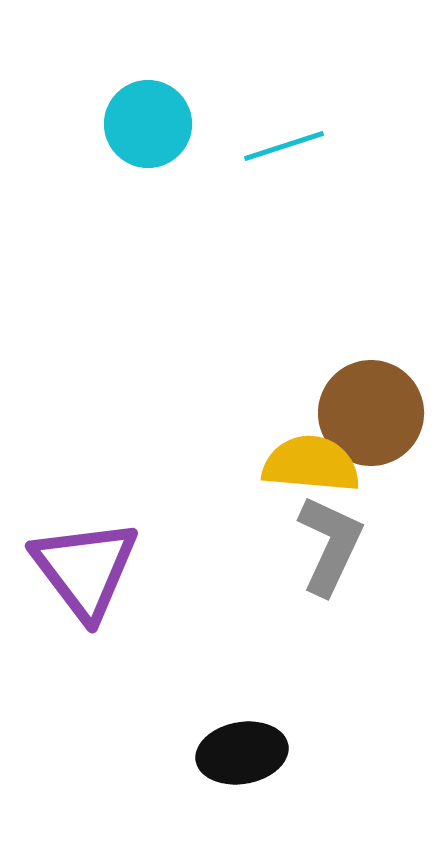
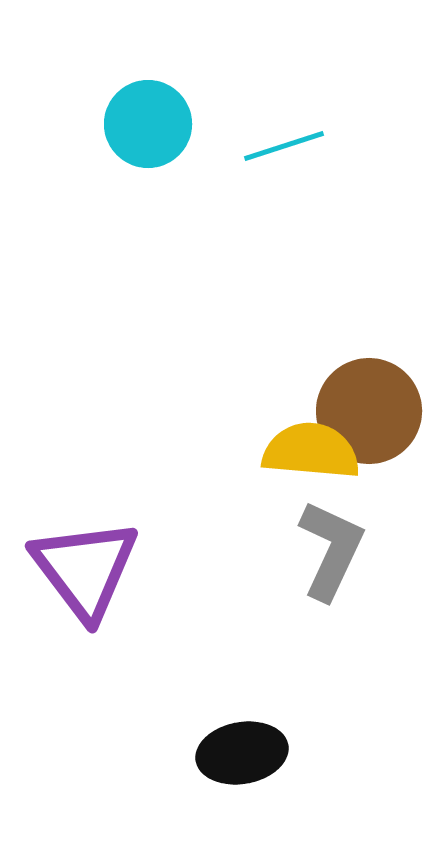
brown circle: moved 2 px left, 2 px up
yellow semicircle: moved 13 px up
gray L-shape: moved 1 px right, 5 px down
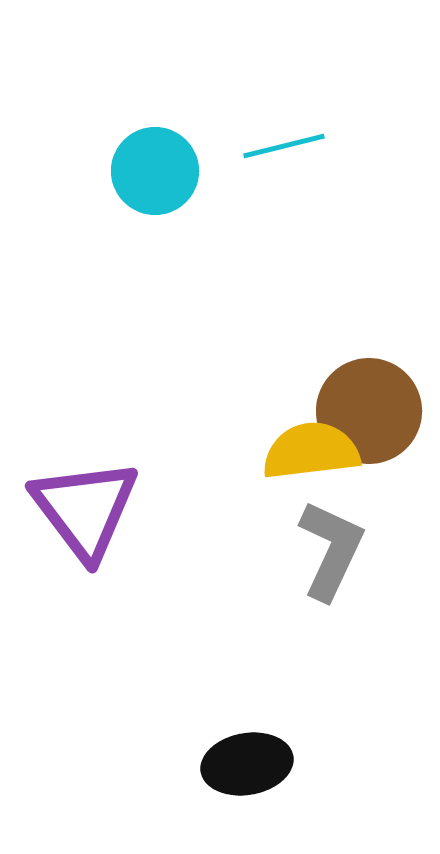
cyan circle: moved 7 px right, 47 px down
cyan line: rotated 4 degrees clockwise
yellow semicircle: rotated 12 degrees counterclockwise
purple triangle: moved 60 px up
black ellipse: moved 5 px right, 11 px down
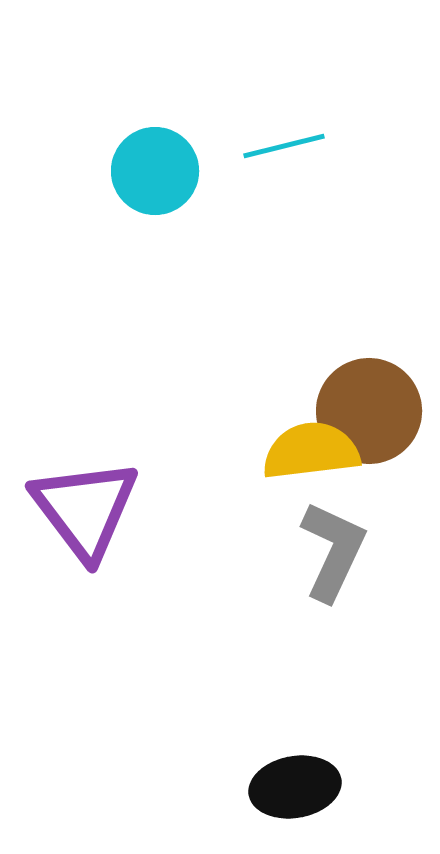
gray L-shape: moved 2 px right, 1 px down
black ellipse: moved 48 px right, 23 px down
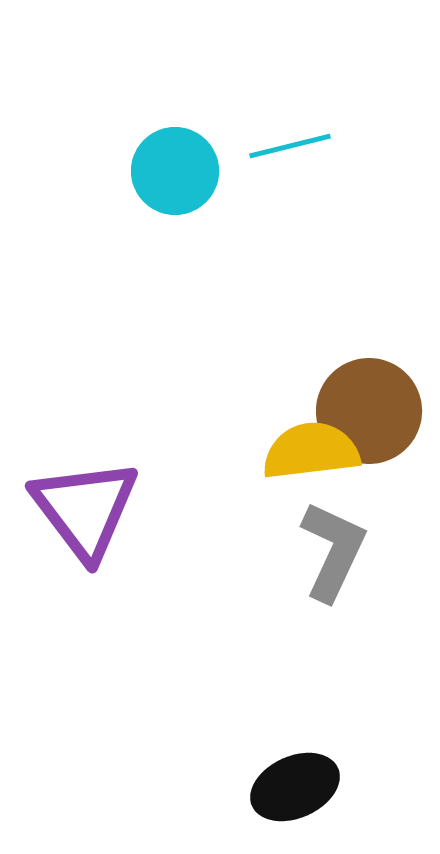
cyan line: moved 6 px right
cyan circle: moved 20 px right
black ellipse: rotated 14 degrees counterclockwise
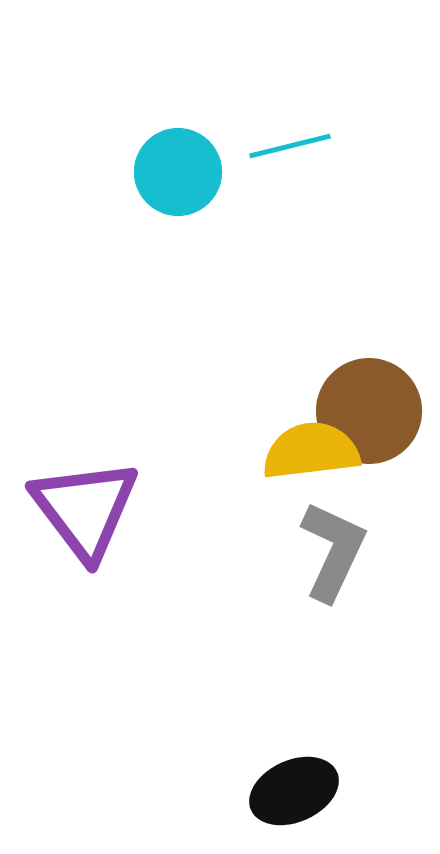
cyan circle: moved 3 px right, 1 px down
black ellipse: moved 1 px left, 4 px down
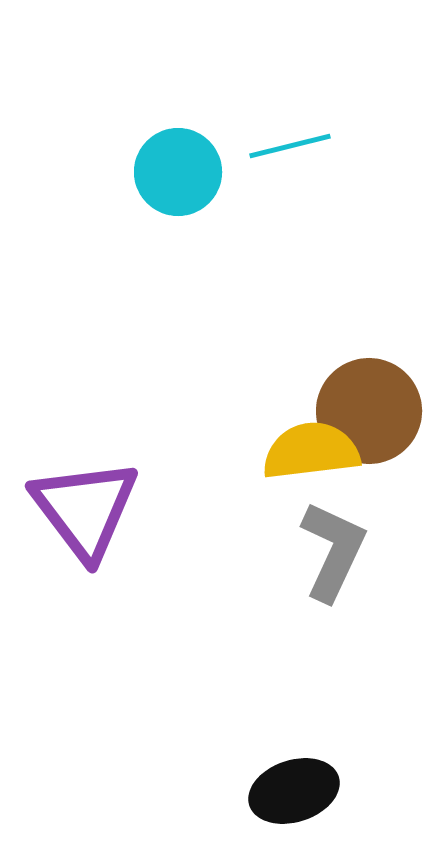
black ellipse: rotated 6 degrees clockwise
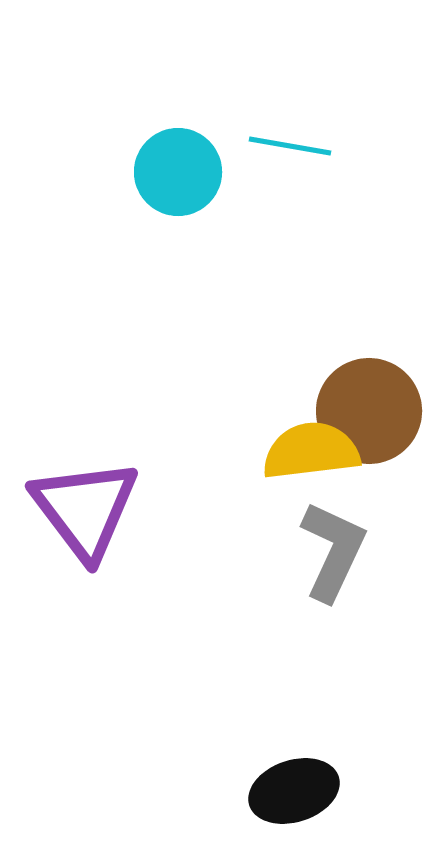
cyan line: rotated 24 degrees clockwise
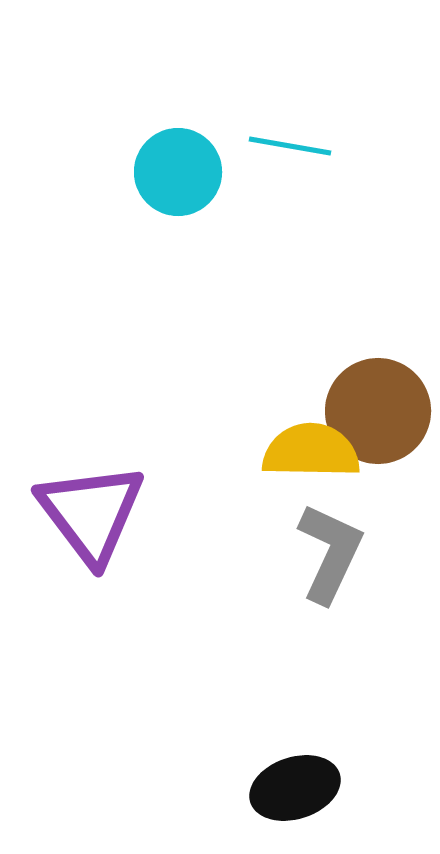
brown circle: moved 9 px right
yellow semicircle: rotated 8 degrees clockwise
purple triangle: moved 6 px right, 4 px down
gray L-shape: moved 3 px left, 2 px down
black ellipse: moved 1 px right, 3 px up
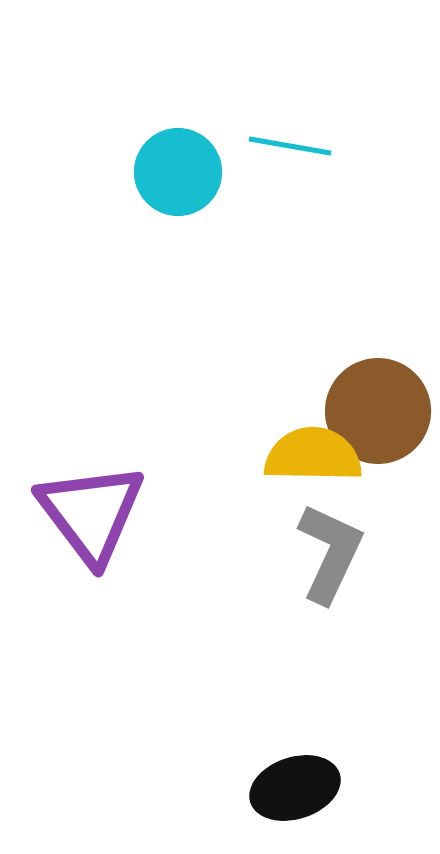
yellow semicircle: moved 2 px right, 4 px down
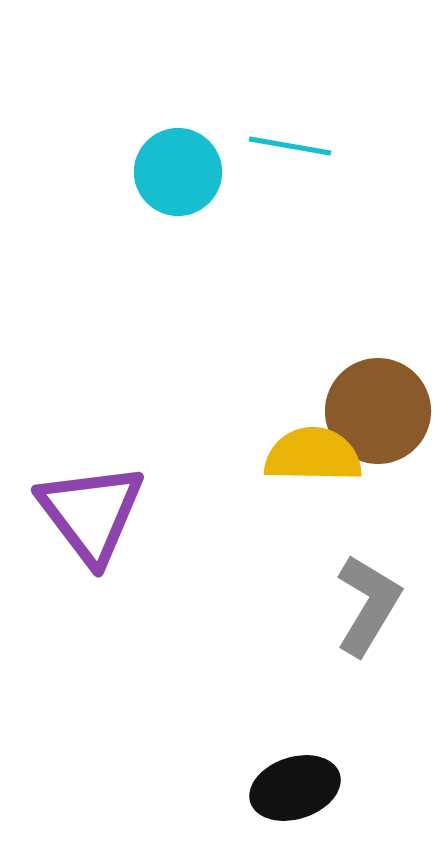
gray L-shape: moved 38 px right, 52 px down; rotated 6 degrees clockwise
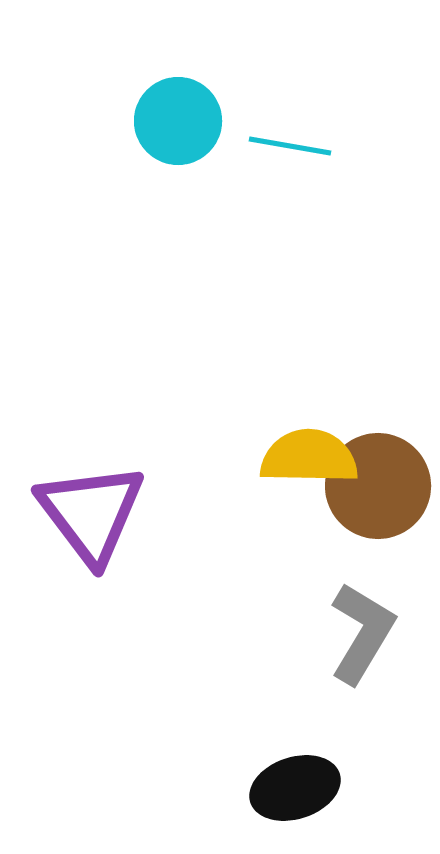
cyan circle: moved 51 px up
brown circle: moved 75 px down
yellow semicircle: moved 4 px left, 2 px down
gray L-shape: moved 6 px left, 28 px down
